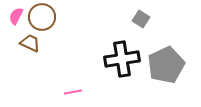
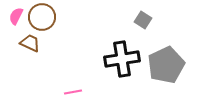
gray square: moved 2 px right, 1 px down
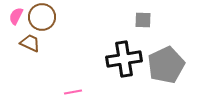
gray square: rotated 30 degrees counterclockwise
black cross: moved 2 px right
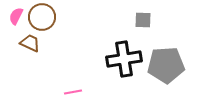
gray pentagon: rotated 21 degrees clockwise
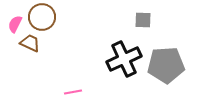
pink semicircle: moved 1 px left, 8 px down
black cross: rotated 16 degrees counterclockwise
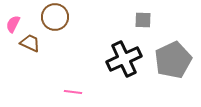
brown circle: moved 13 px right
pink semicircle: moved 2 px left
gray pentagon: moved 7 px right, 5 px up; rotated 21 degrees counterclockwise
pink line: rotated 18 degrees clockwise
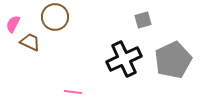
gray square: rotated 18 degrees counterclockwise
brown trapezoid: moved 1 px up
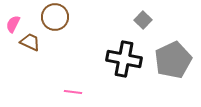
gray square: rotated 30 degrees counterclockwise
black cross: rotated 36 degrees clockwise
